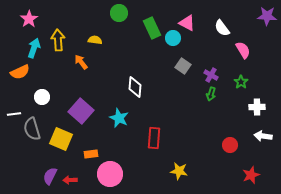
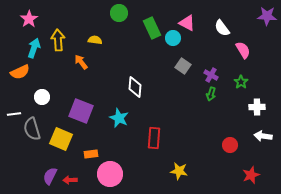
purple square: rotated 20 degrees counterclockwise
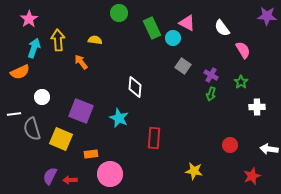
white arrow: moved 6 px right, 13 px down
yellow star: moved 15 px right
red star: moved 1 px right, 1 px down
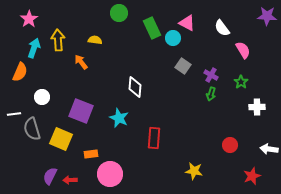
orange semicircle: rotated 42 degrees counterclockwise
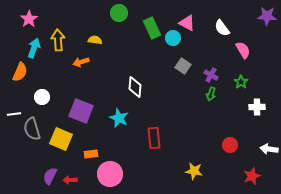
orange arrow: rotated 70 degrees counterclockwise
red rectangle: rotated 10 degrees counterclockwise
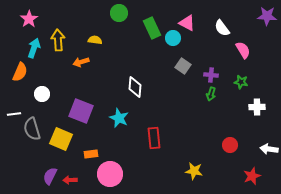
purple cross: rotated 24 degrees counterclockwise
green star: rotated 24 degrees counterclockwise
white circle: moved 3 px up
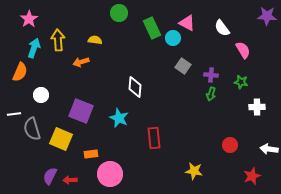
white circle: moved 1 px left, 1 px down
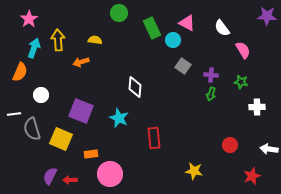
cyan circle: moved 2 px down
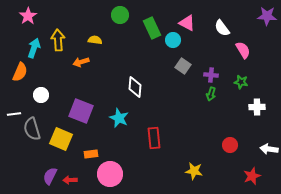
green circle: moved 1 px right, 2 px down
pink star: moved 1 px left, 3 px up
